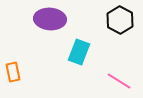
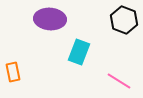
black hexagon: moved 4 px right; rotated 8 degrees counterclockwise
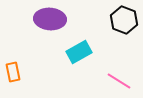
cyan rectangle: rotated 40 degrees clockwise
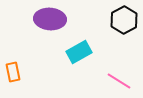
black hexagon: rotated 12 degrees clockwise
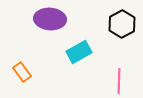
black hexagon: moved 2 px left, 4 px down
orange rectangle: moved 9 px right; rotated 24 degrees counterclockwise
pink line: rotated 60 degrees clockwise
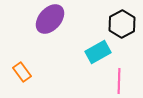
purple ellipse: rotated 52 degrees counterclockwise
cyan rectangle: moved 19 px right
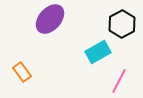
pink line: rotated 25 degrees clockwise
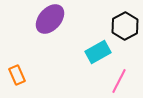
black hexagon: moved 3 px right, 2 px down
orange rectangle: moved 5 px left, 3 px down; rotated 12 degrees clockwise
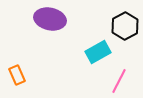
purple ellipse: rotated 60 degrees clockwise
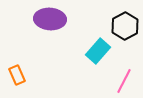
purple ellipse: rotated 8 degrees counterclockwise
cyan rectangle: moved 1 px up; rotated 20 degrees counterclockwise
pink line: moved 5 px right
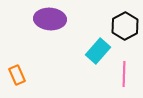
pink line: moved 7 px up; rotated 25 degrees counterclockwise
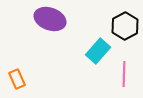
purple ellipse: rotated 16 degrees clockwise
orange rectangle: moved 4 px down
